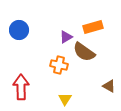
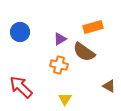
blue circle: moved 1 px right, 2 px down
purple triangle: moved 6 px left, 2 px down
red arrow: rotated 45 degrees counterclockwise
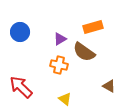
yellow triangle: rotated 24 degrees counterclockwise
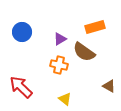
orange rectangle: moved 2 px right
blue circle: moved 2 px right
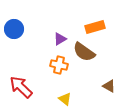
blue circle: moved 8 px left, 3 px up
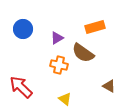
blue circle: moved 9 px right
purple triangle: moved 3 px left, 1 px up
brown semicircle: moved 1 px left, 1 px down
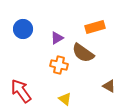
red arrow: moved 4 px down; rotated 10 degrees clockwise
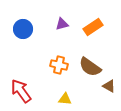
orange rectangle: moved 2 px left; rotated 18 degrees counterclockwise
purple triangle: moved 5 px right, 14 px up; rotated 16 degrees clockwise
brown semicircle: moved 7 px right, 14 px down
yellow triangle: rotated 32 degrees counterclockwise
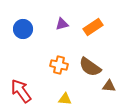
brown triangle: rotated 24 degrees counterclockwise
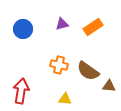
brown semicircle: moved 2 px left, 4 px down
red arrow: rotated 45 degrees clockwise
